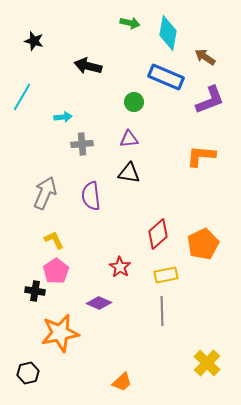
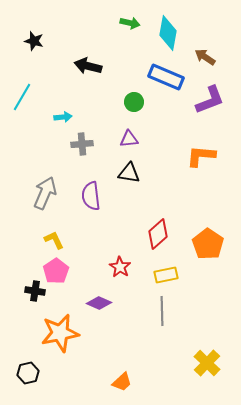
orange pentagon: moved 5 px right; rotated 12 degrees counterclockwise
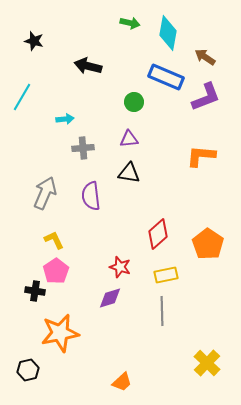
purple L-shape: moved 4 px left, 3 px up
cyan arrow: moved 2 px right, 2 px down
gray cross: moved 1 px right, 4 px down
red star: rotated 15 degrees counterclockwise
purple diamond: moved 11 px right, 5 px up; rotated 40 degrees counterclockwise
black hexagon: moved 3 px up
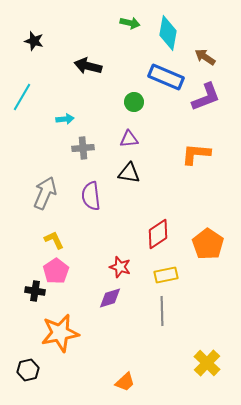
orange L-shape: moved 5 px left, 2 px up
red diamond: rotated 8 degrees clockwise
orange trapezoid: moved 3 px right
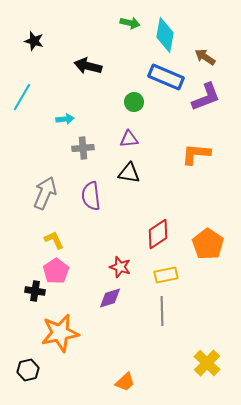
cyan diamond: moved 3 px left, 2 px down
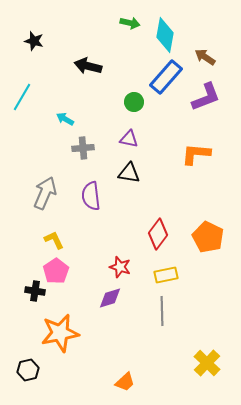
blue rectangle: rotated 72 degrees counterclockwise
cyan arrow: rotated 144 degrees counterclockwise
purple triangle: rotated 18 degrees clockwise
red diamond: rotated 20 degrees counterclockwise
orange pentagon: moved 7 px up; rotated 8 degrees counterclockwise
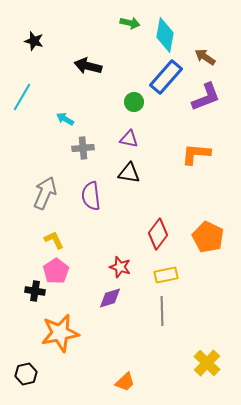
black hexagon: moved 2 px left, 4 px down
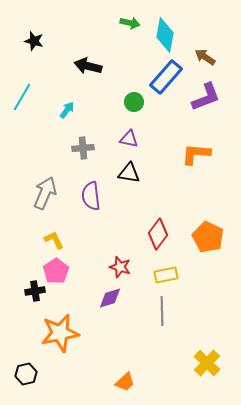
cyan arrow: moved 2 px right, 9 px up; rotated 96 degrees clockwise
black cross: rotated 18 degrees counterclockwise
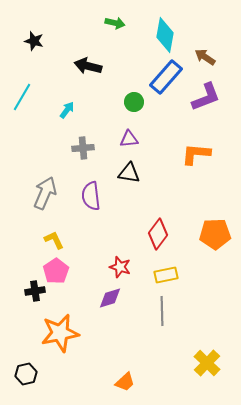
green arrow: moved 15 px left
purple triangle: rotated 18 degrees counterclockwise
orange pentagon: moved 7 px right, 3 px up; rotated 28 degrees counterclockwise
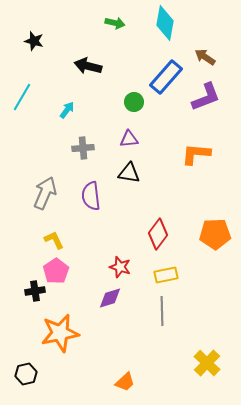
cyan diamond: moved 12 px up
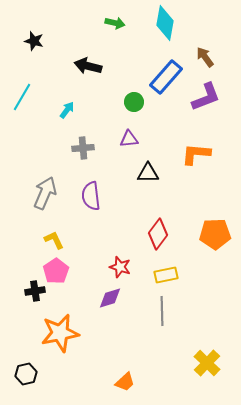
brown arrow: rotated 20 degrees clockwise
black triangle: moved 19 px right; rotated 10 degrees counterclockwise
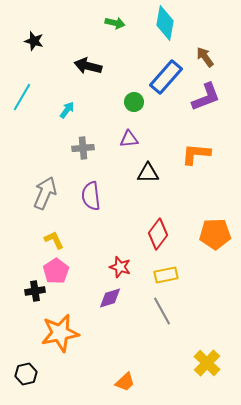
gray line: rotated 28 degrees counterclockwise
